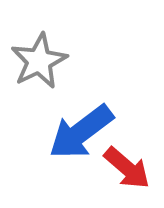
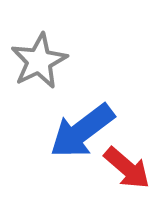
blue arrow: moved 1 px right, 1 px up
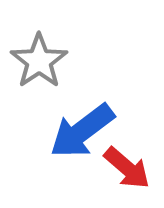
gray star: rotated 8 degrees counterclockwise
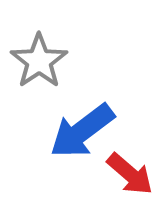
red arrow: moved 3 px right, 6 px down
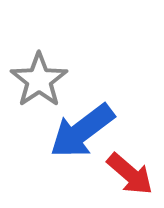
gray star: moved 19 px down
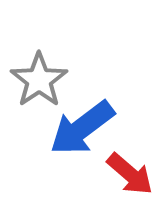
blue arrow: moved 3 px up
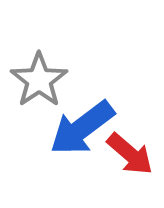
red arrow: moved 20 px up
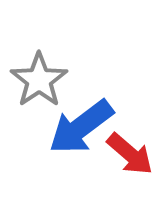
blue arrow: moved 1 px left, 1 px up
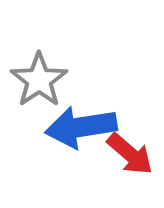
blue arrow: rotated 28 degrees clockwise
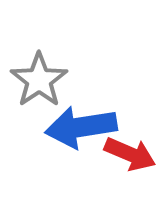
red arrow: rotated 18 degrees counterclockwise
